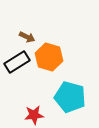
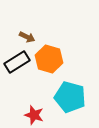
orange hexagon: moved 2 px down
red star: rotated 24 degrees clockwise
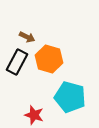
black rectangle: rotated 30 degrees counterclockwise
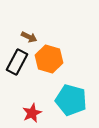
brown arrow: moved 2 px right
cyan pentagon: moved 1 px right, 3 px down
red star: moved 2 px left, 2 px up; rotated 30 degrees clockwise
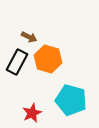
orange hexagon: moved 1 px left
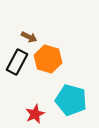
red star: moved 3 px right, 1 px down
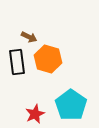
black rectangle: rotated 35 degrees counterclockwise
cyan pentagon: moved 5 px down; rotated 20 degrees clockwise
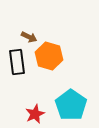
orange hexagon: moved 1 px right, 3 px up
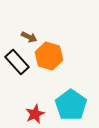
black rectangle: rotated 35 degrees counterclockwise
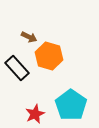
black rectangle: moved 6 px down
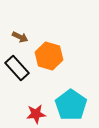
brown arrow: moved 9 px left
red star: moved 1 px right; rotated 18 degrees clockwise
